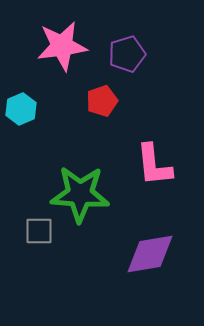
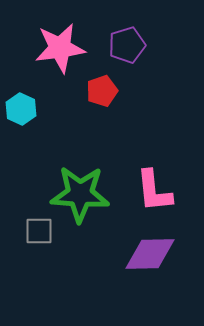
pink star: moved 2 px left, 2 px down
purple pentagon: moved 9 px up
red pentagon: moved 10 px up
cyan hexagon: rotated 12 degrees counterclockwise
pink L-shape: moved 26 px down
purple diamond: rotated 8 degrees clockwise
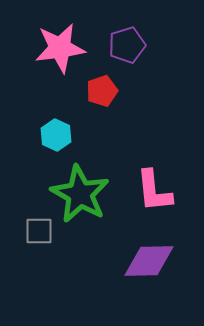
cyan hexagon: moved 35 px right, 26 px down
green star: rotated 26 degrees clockwise
purple diamond: moved 1 px left, 7 px down
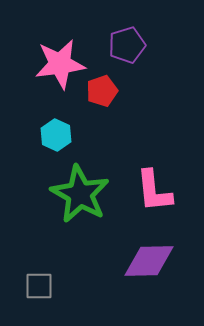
pink star: moved 16 px down
gray square: moved 55 px down
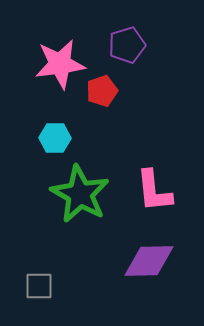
cyan hexagon: moved 1 px left, 3 px down; rotated 24 degrees counterclockwise
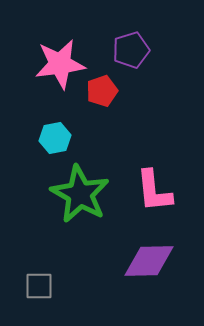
purple pentagon: moved 4 px right, 5 px down
cyan hexagon: rotated 12 degrees counterclockwise
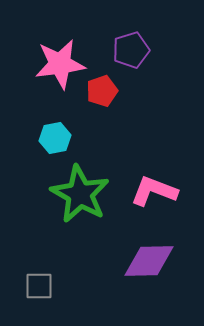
pink L-shape: rotated 117 degrees clockwise
